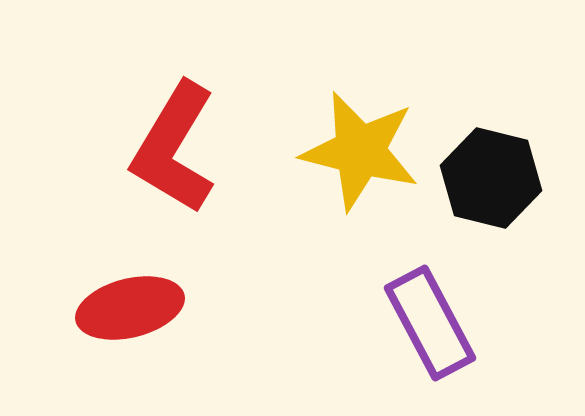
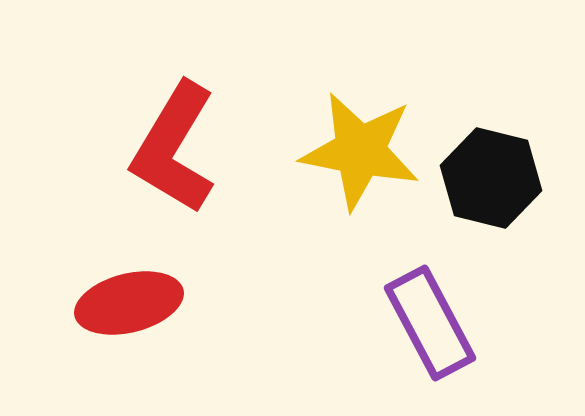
yellow star: rotated 3 degrees counterclockwise
red ellipse: moved 1 px left, 5 px up
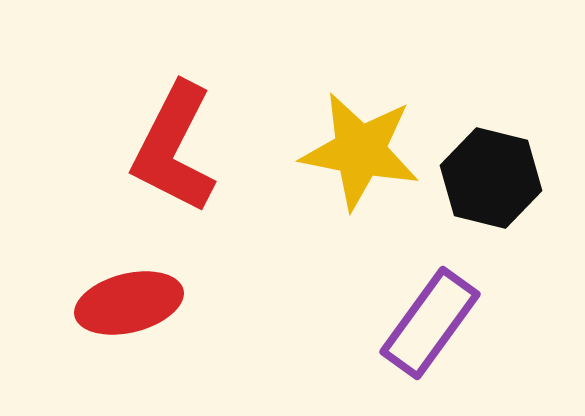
red L-shape: rotated 4 degrees counterclockwise
purple rectangle: rotated 64 degrees clockwise
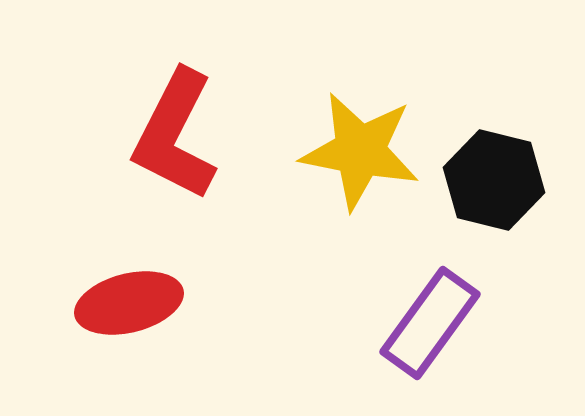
red L-shape: moved 1 px right, 13 px up
black hexagon: moved 3 px right, 2 px down
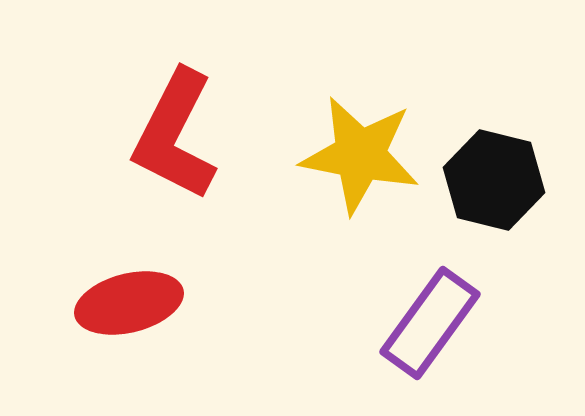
yellow star: moved 4 px down
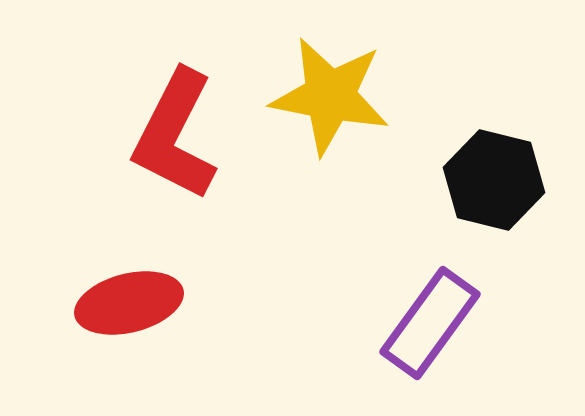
yellow star: moved 30 px left, 59 px up
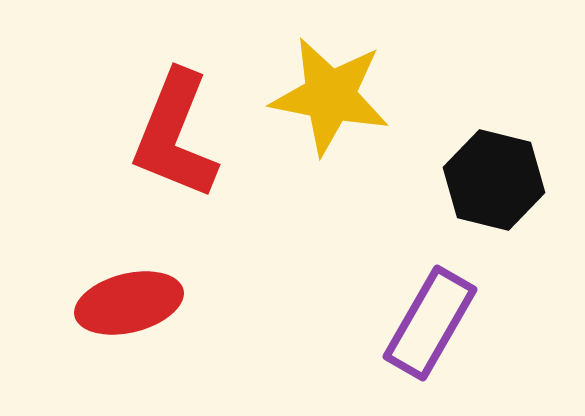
red L-shape: rotated 5 degrees counterclockwise
purple rectangle: rotated 6 degrees counterclockwise
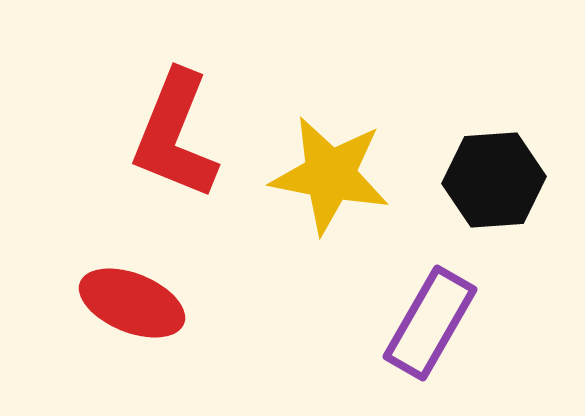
yellow star: moved 79 px down
black hexagon: rotated 18 degrees counterclockwise
red ellipse: moved 3 px right; rotated 36 degrees clockwise
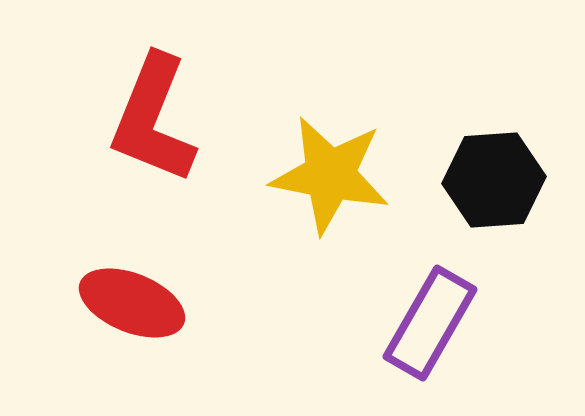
red L-shape: moved 22 px left, 16 px up
